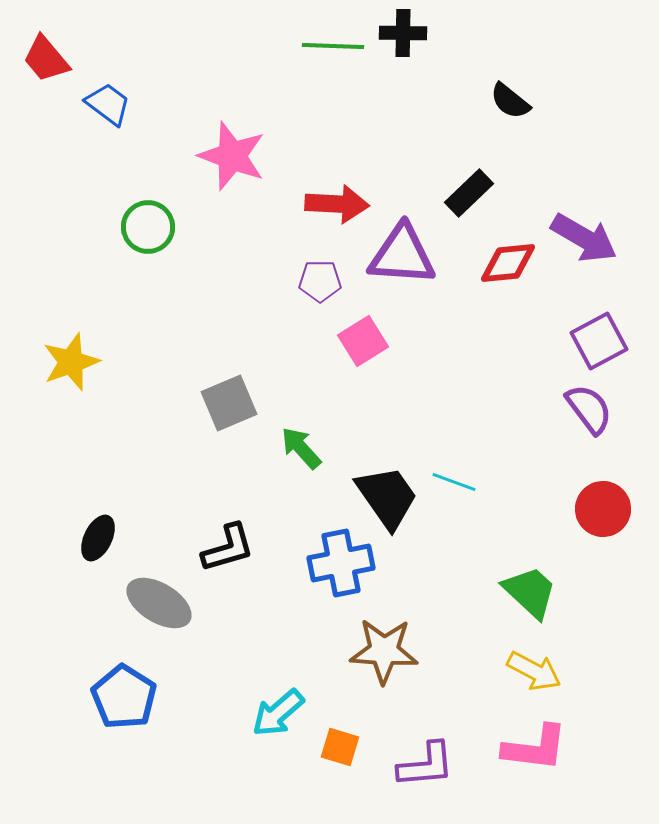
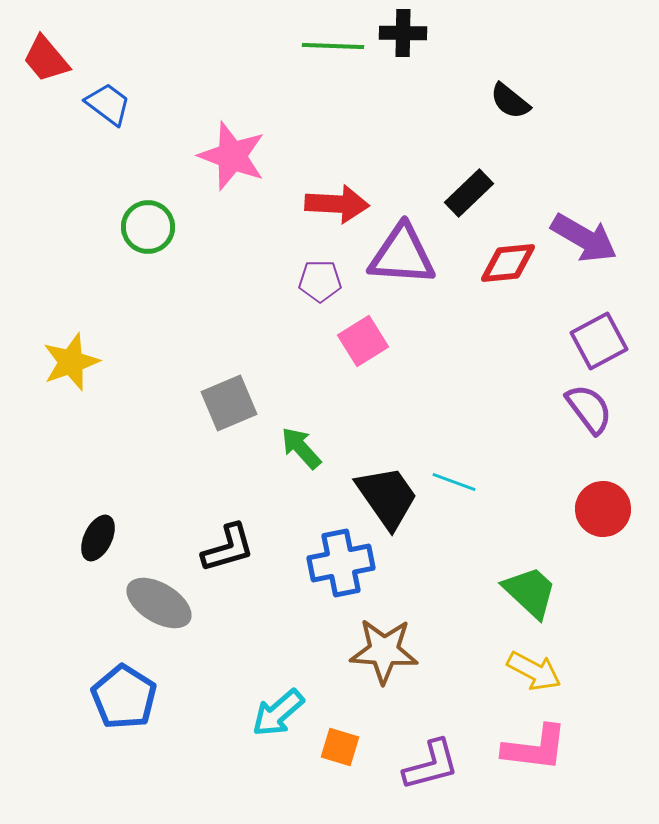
purple L-shape: moved 5 px right; rotated 10 degrees counterclockwise
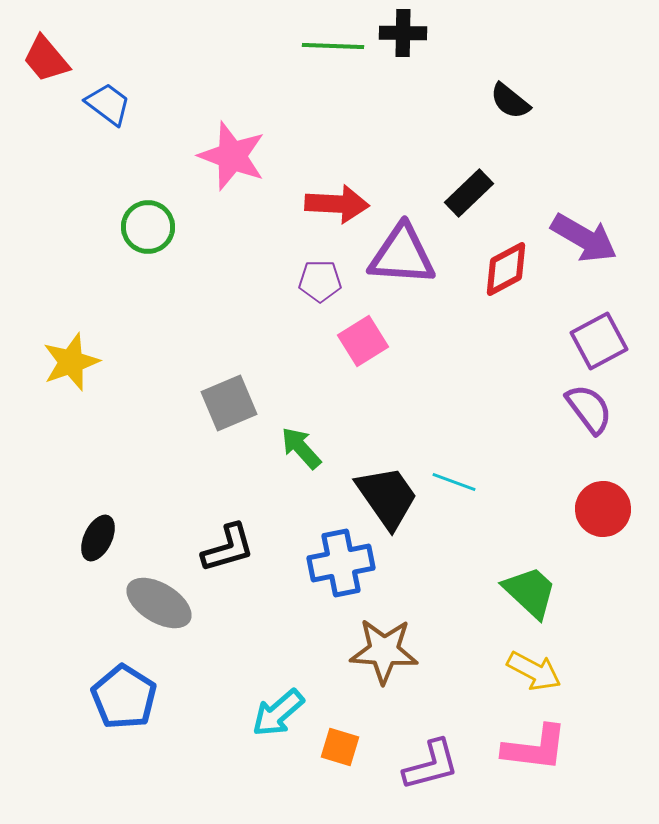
red diamond: moved 2 px left, 6 px down; rotated 22 degrees counterclockwise
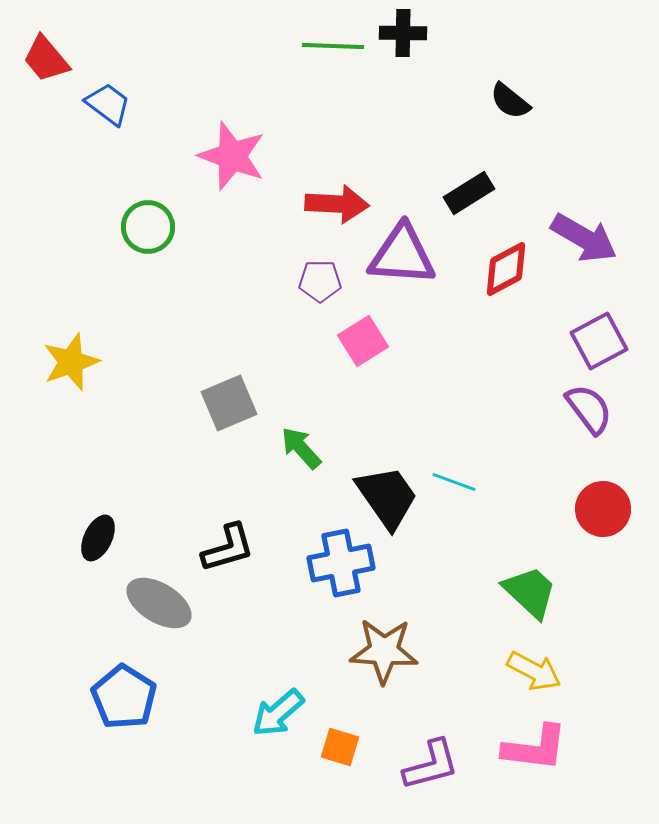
black rectangle: rotated 12 degrees clockwise
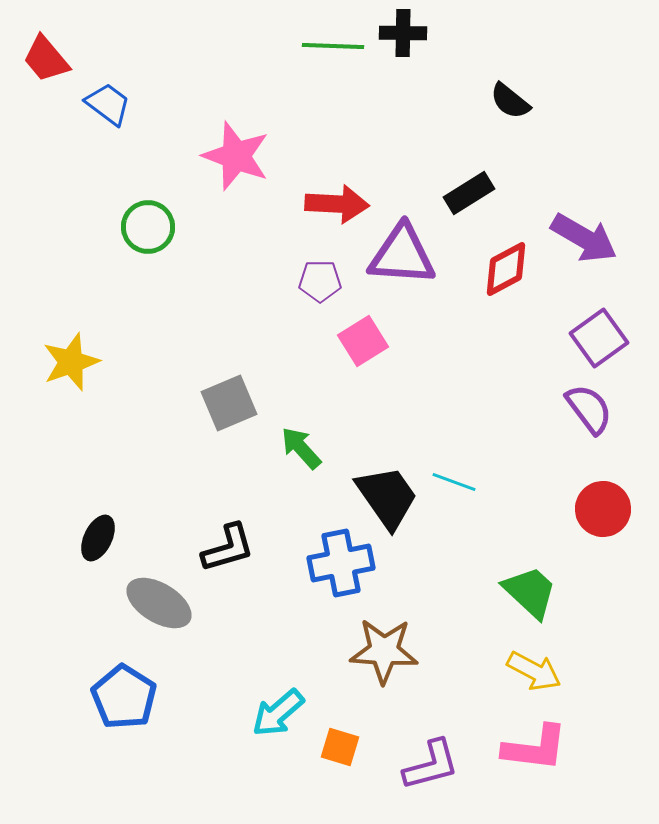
pink star: moved 4 px right
purple square: moved 3 px up; rotated 8 degrees counterclockwise
